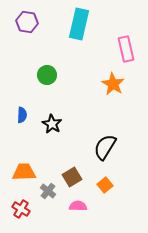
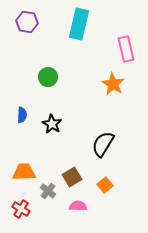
green circle: moved 1 px right, 2 px down
black semicircle: moved 2 px left, 3 px up
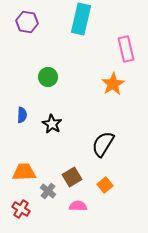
cyan rectangle: moved 2 px right, 5 px up
orange star: rotated 10 degrees clockwise
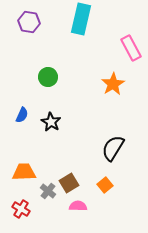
purple hexagon: moved 2 px right
pink rectangle: moved 5 px right, 1 px up; rotated 15 degrees counterclockwise
blue semicircle: rotated 21 degrees clockwise
black star: moved 1 px left, 2 px up
black semicircle: moved 10 px right, 4 px down
brown square: moved 3 px left, 6 px down
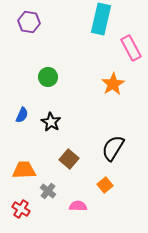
cyan rectangle: moved 20 px right
orange trapezoid: moved 2 px up
brown square: moved 24 px up; rotated 18 degrees counterclockwise
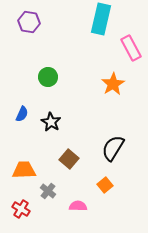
blue semicircle: moved 1 px up
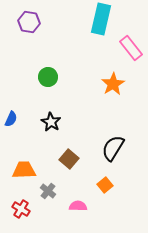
pink rectangle: rotated 10 degrees counterclockwise
blue semicircle: moved 11 px left, 5 px down
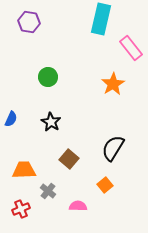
red cross: rotated 36 degrees clockwise
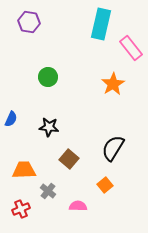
cyan rectangle: moved 5 px down
black star: moved 2 px left, 5 px down; rotated 24 degrees counterclockwise
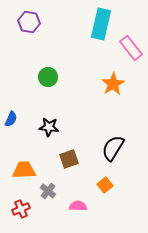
brown square: rotated 30 degrees clockwise
